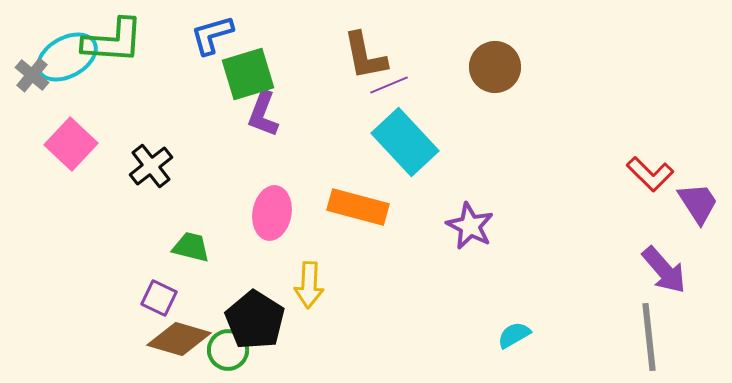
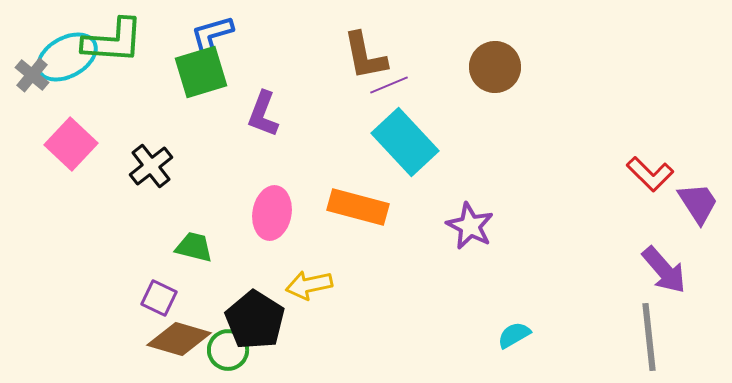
green square: moved 47 px left, 2 px up
green trapezoid: moved 3 px right
yellow arrow: rotated 75 degrees clockwise
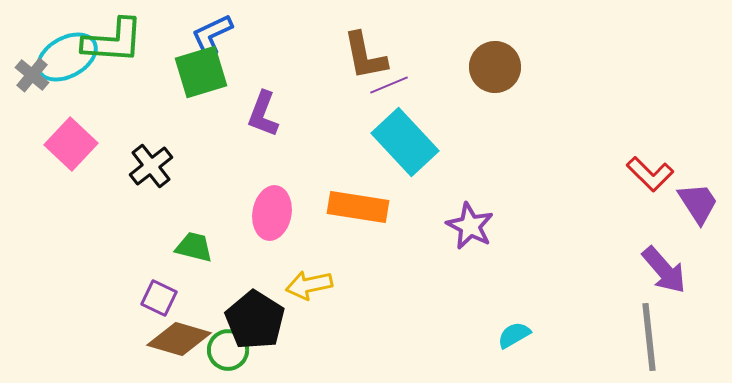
blue L-shape: rotated 9 degrees counterclockwise
orange rectangle: rotated 6 degrees counterclockwise
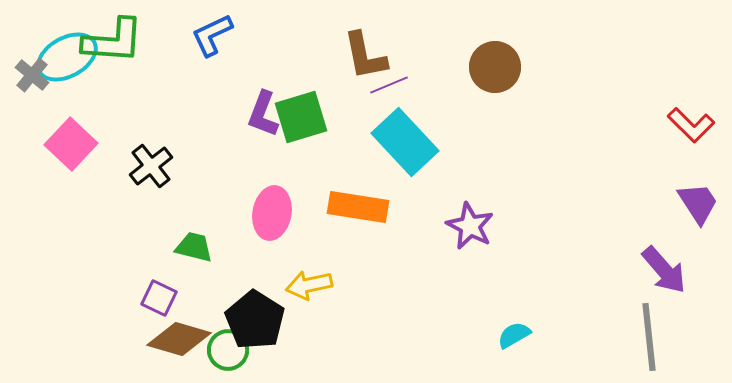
green square: moved 100 px right, 45 px down
red L-shape: moved 41 px right, 49 px up
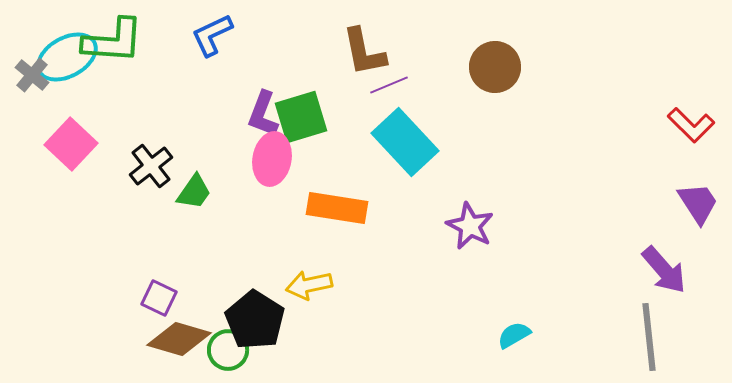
brown L-shape: moved 1 px left, 4 px up
orange rectangle: moved 21 px left, 1 px down
pink ellipse: moved 54 px up
green trapezoid: moved 55 px up; rotated 111 degrees clockwise
